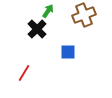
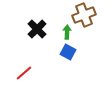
green arrow: moved 19 px right, 21 px down; rotated 32 degrees counterclockwise
blue square: rotated 28 degrees clockwise
red line: rotated 18 degrees clockwise
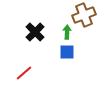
black cross: moved 2 px left, 3 px down
blue square: moved 1 px left; rotated 28 degrees counterclockwise
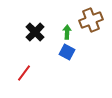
brown cross: moved 7 px right, 5 px down
blue square: rotated 28 degrees clockwise
red line: rotated 12 degrees counterclockwise
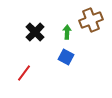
blue square: moved 1 px left, 5 px down
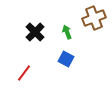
brown cross: moved 3 px right, 2 px up
green arrow: rotated 24 degrees counterclockwise
blue square: moved 2 px down
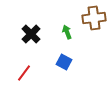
brown cross: rotated 15 degrees clockwise
black cross: moved 4 px left, 2 px down
blue square: moved 2 px left, 3 px down
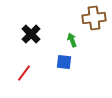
green arrow: moved 5 px right, 8 px down
blue square: rotated 21 degrees counterclockwise
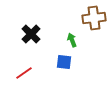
red line: rotated 18 degrees clockwise
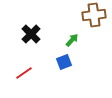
brown cross: moved 3 px up
green arrow: rotated 64 degrees clockwise
blue square: rotated 28 degrees counterclockwise
